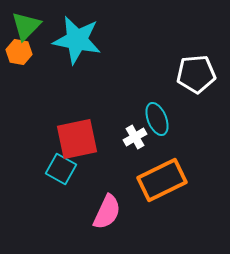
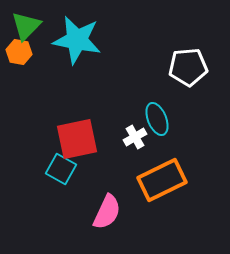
white pentagon: moved 8 px left, 7 px up
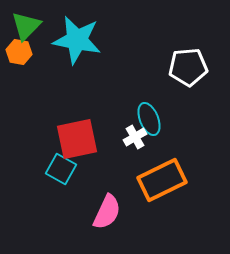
cyan ellipse: moved 8 px left
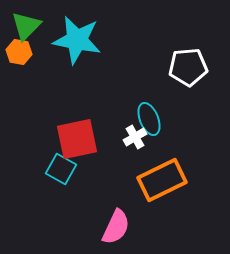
pink semicircle: moved 9 px right, 15 px down
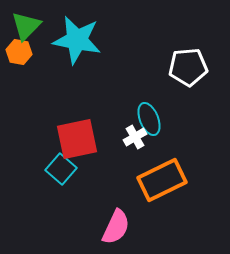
cyan square: rotated 12 degrees clockwise
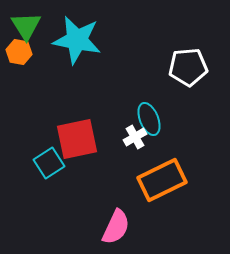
green triangle: rotated 16 degrees counterclockwise
cyan square: moved 12 px left, 6 px up; rotated 16 degrees clockwise
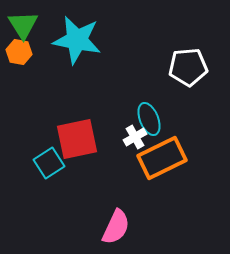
green triangle: moved 3 px left, 1 px up
orange rectangle: moved 22 px up
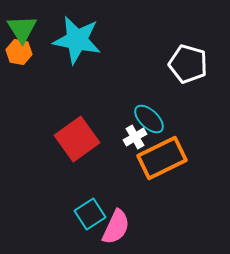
green triangle: moved 1 px left, 4 px down
white pentagon: moved 3 px up; rotated 21 degrees clockwise
cyan ellipse: rotated 24 degrees counterclockwise
red square: rotated 24 degrees counterclockwise
cyan square: moved 41 px right, 51 px down
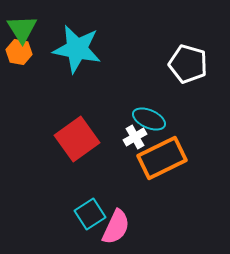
cyan star: moved 9 px down
cyan ellipse: rotated 20 degrees counterclockwise
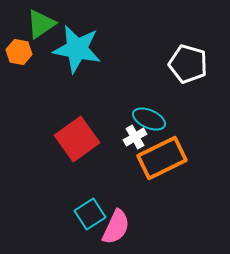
green triangle: moved 19 px right, 5 px up; rotated 28 degrees clockwise
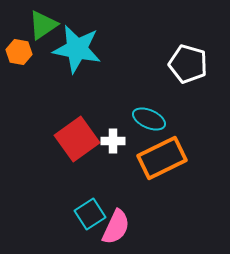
green triangle: moved 2 px right, 1 px down
white cross: moved 22 px left, 4 px down; rotated 30 degrees clockwise
